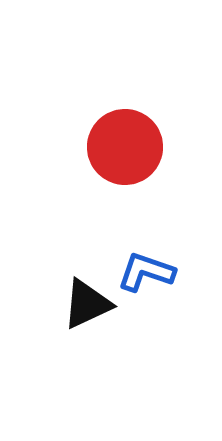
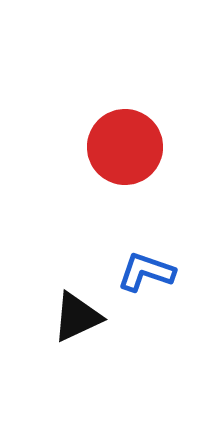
black triangle: moved 10 px left, 13 px down
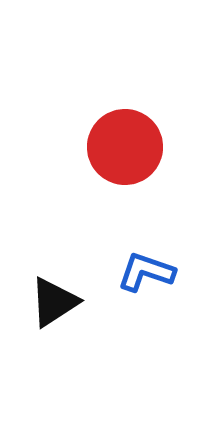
black triangle: moved 23 px left, 15 px up; rotated 8 degrees counterclockwise
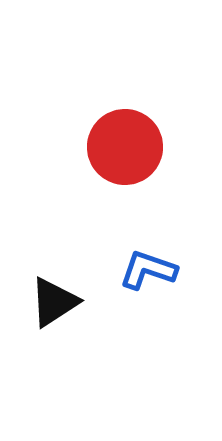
blue L-shape: moved 2 px right, 2 px up
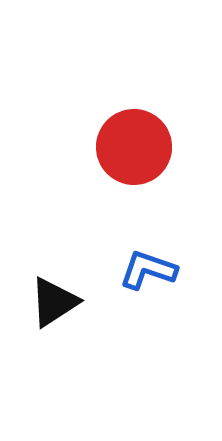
red circle: moved 9 px right
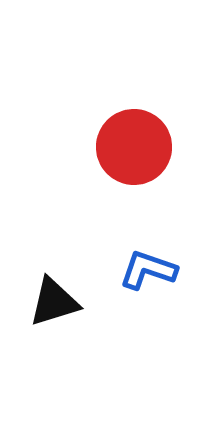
black triangle: rotated 16 degrees clockwise
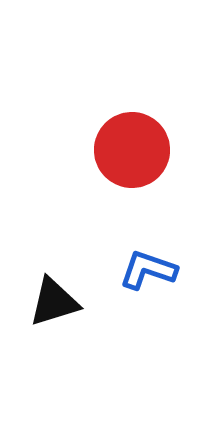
red circle: moved 2 px left, 3 px down
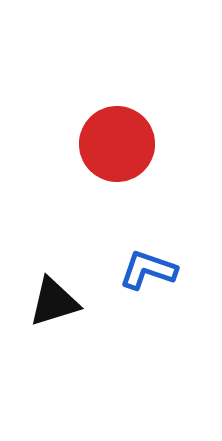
red circle: moved 15 px left, 6 px up
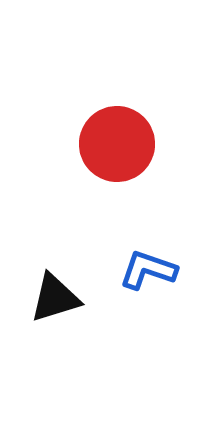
black triangle: moved 1 px right, 4 px up
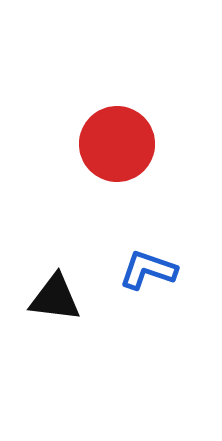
black triangle: rotated 24 degrees clockwise
